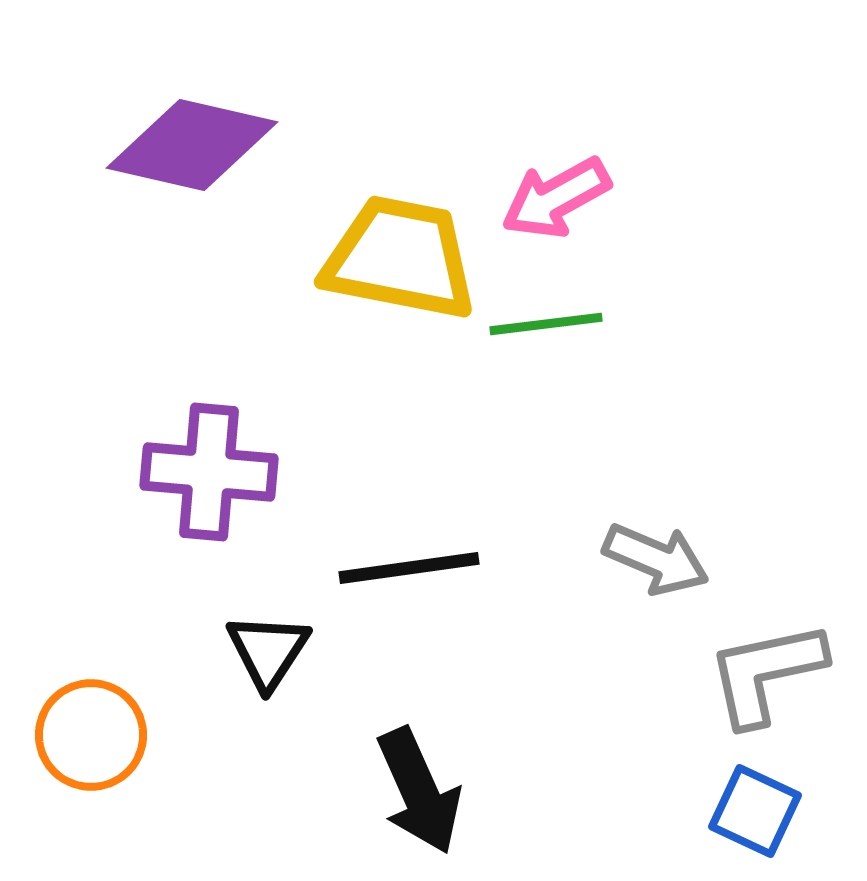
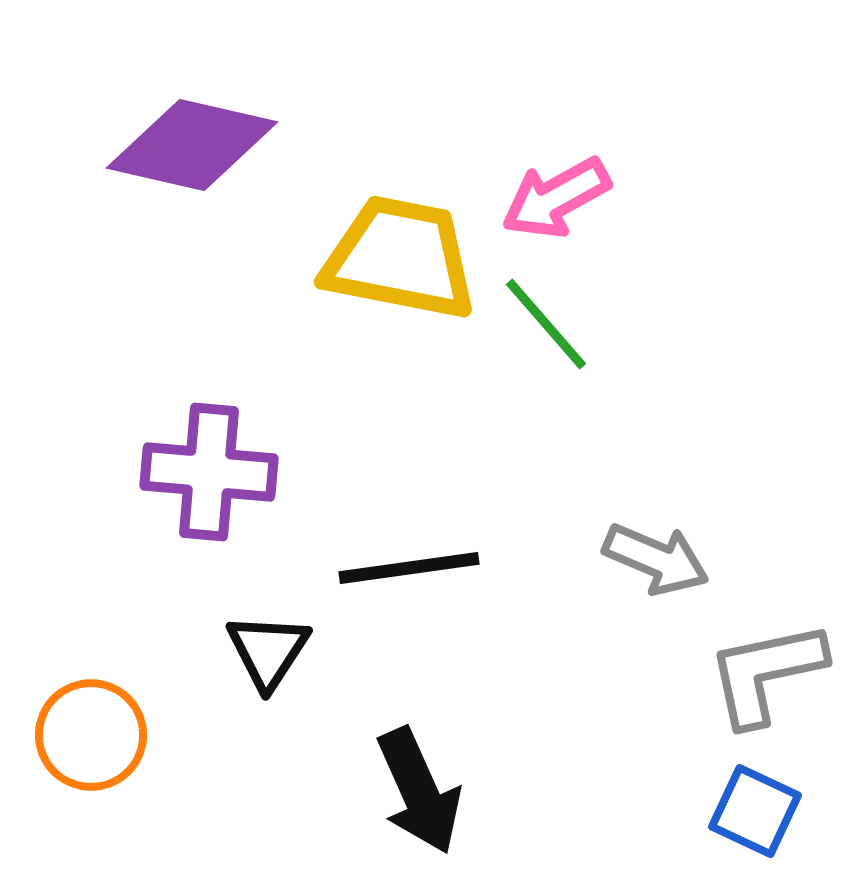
green line: rotated 56 degrees clockwise
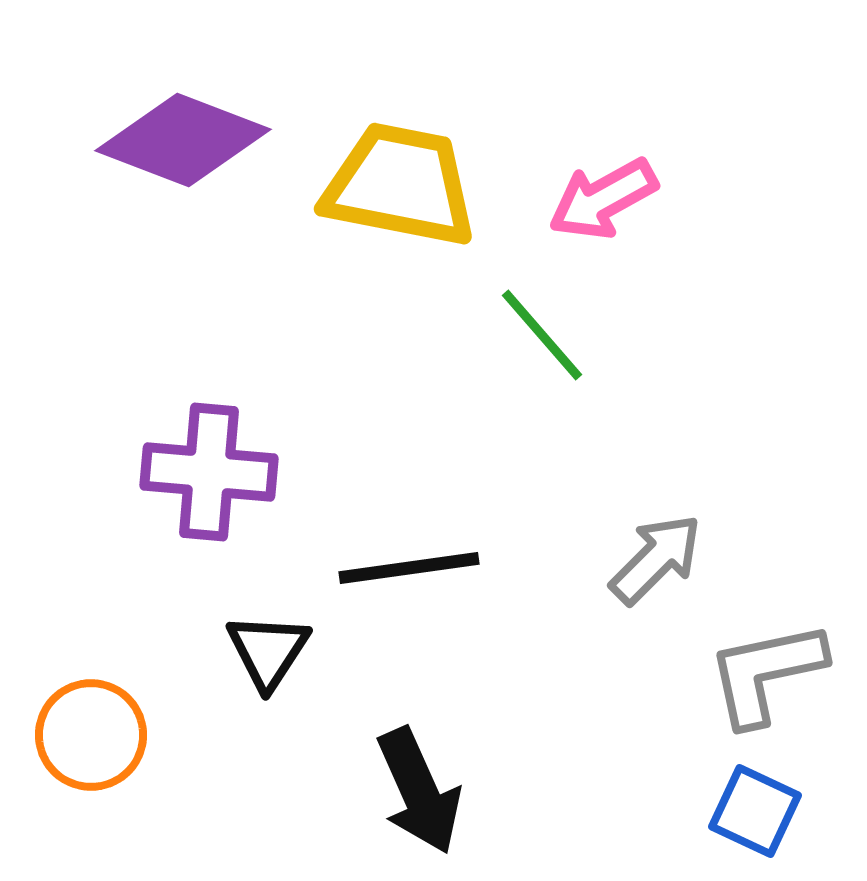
purple diamond: moved 9 px left, 5 px up; rotated 8 degrees clockwise
pink arrow: moved 47 px right, 1 px down
yellow trapezoid: moved 73 px up
green line: moved 4 px left, 11 px down
gray arrow: rotated 68 degrees counterclockwise
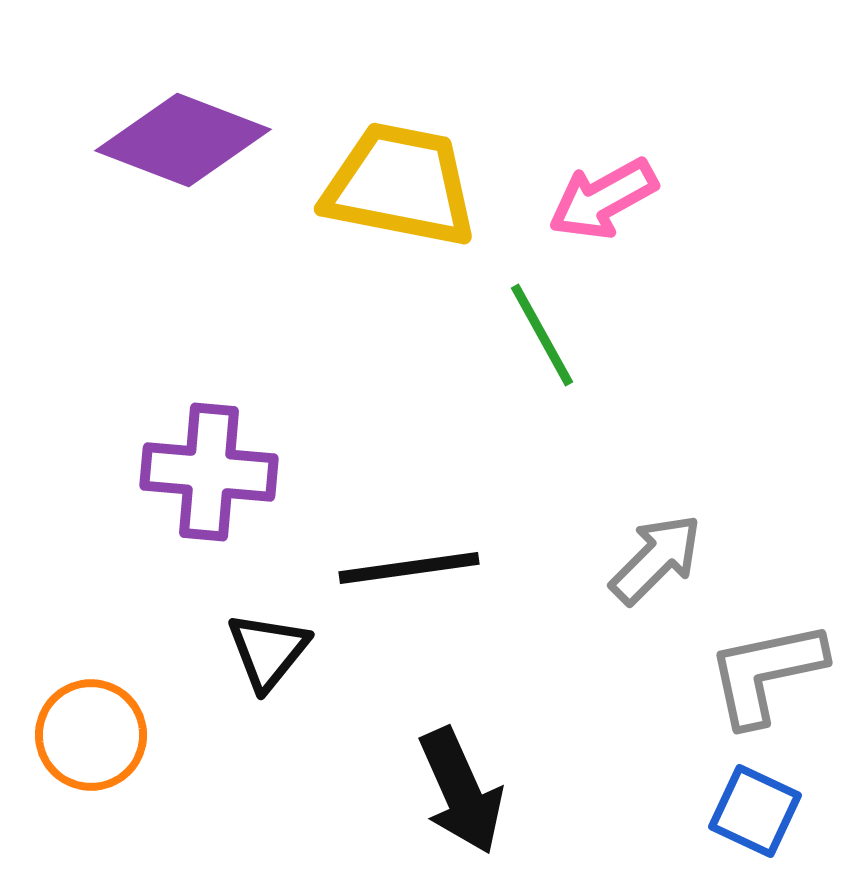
green line: rotated 12 degrees clockwise
black triangle: rotated 6 degrees clockwise
black arrow: moved 42 px right
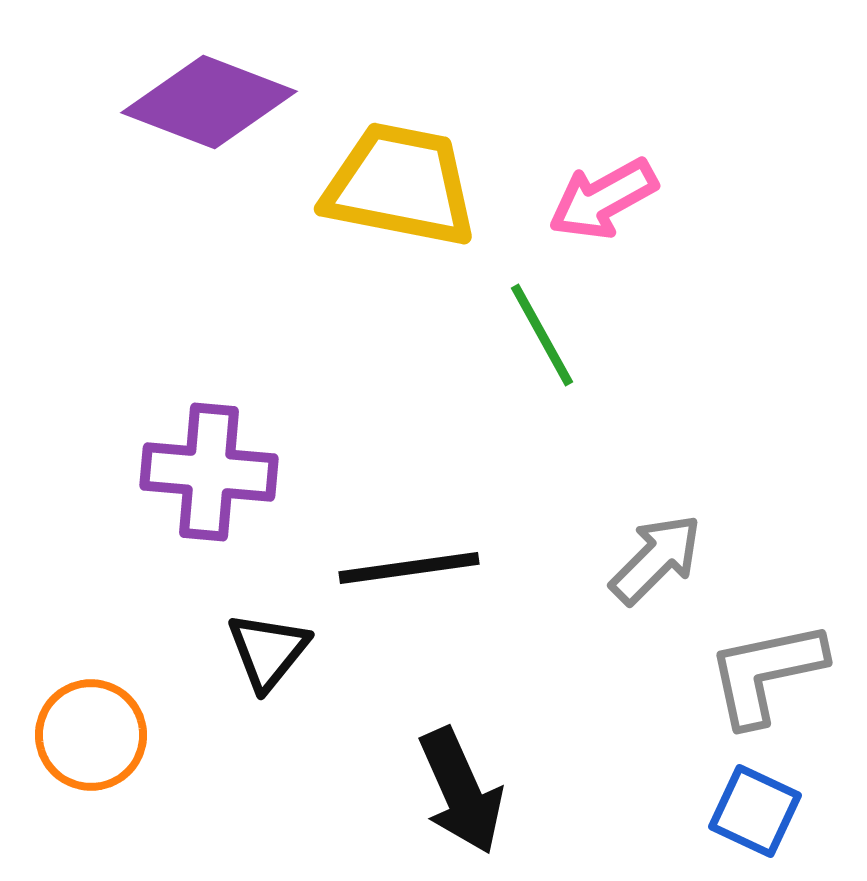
purple diamond: moved 26 px right, 38 px up
